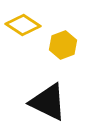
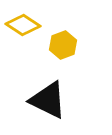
black triangle: moved 2 px up
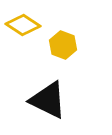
yellow hexagon: rotated 20 degrees counterclockwise
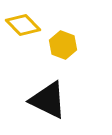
yellow diamond: rotated 12 degrees clockwise
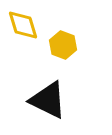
yellow diamond: rotated 28 degrees clockwise
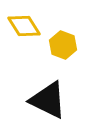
yellow diamond: moved 1 px right, 1 px down; rotated 16 degrees counterclockwise
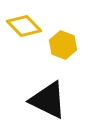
yellow diamond: rotated 12 degrees counterclockwise
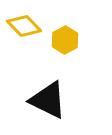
yellow hexagon: moved 2 px right, 5 px up; rotated 12 degrees clockwise
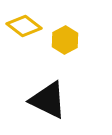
yellow diamond: rotated 8 degrees counterclockwise
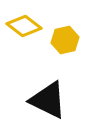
yellow hexagon: rotated 16 degrees clockwise
